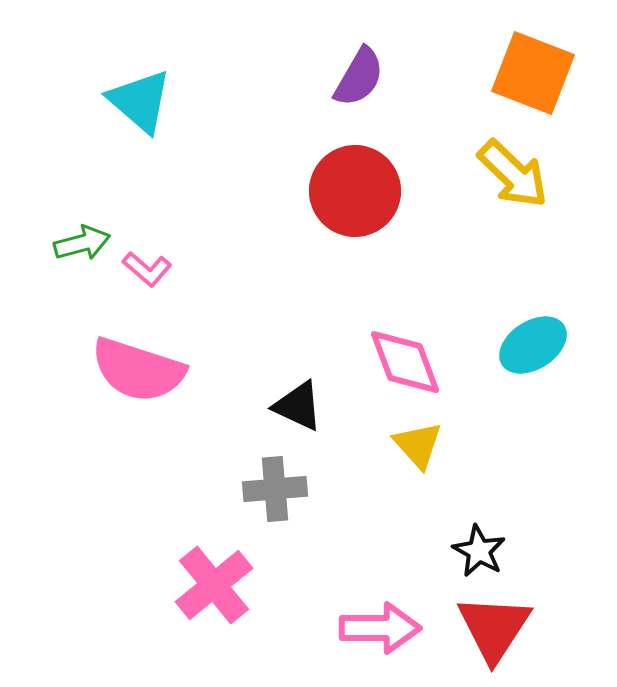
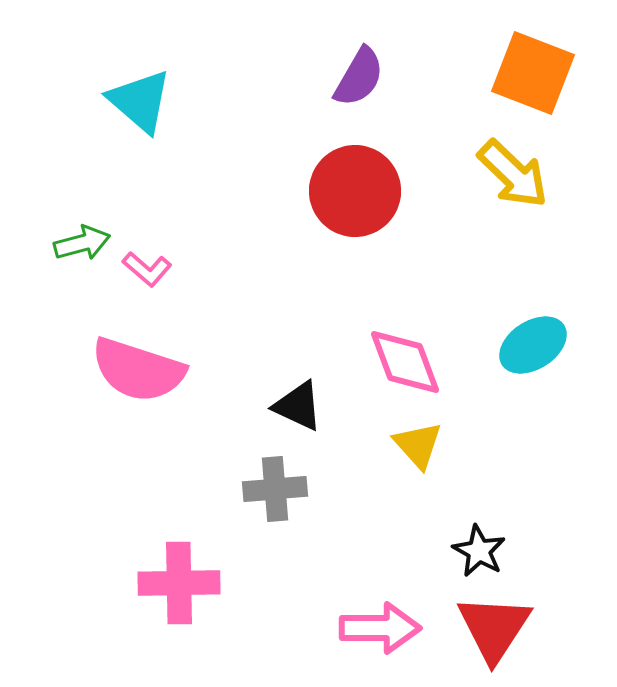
pink cross: moved 35 px left, 2 px up; rotated 38 degrees clockwise
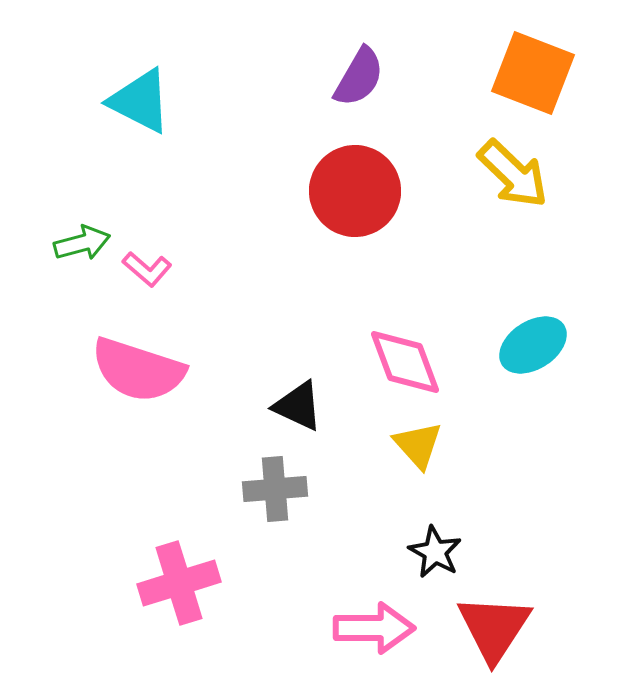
cyan triangle: rotated 14 degrees counterclockwise
black star: moved 44 px left, 1 px down
pink cross: rotated 16 degrees counterclockwise
pink arrow: moved 6 px left
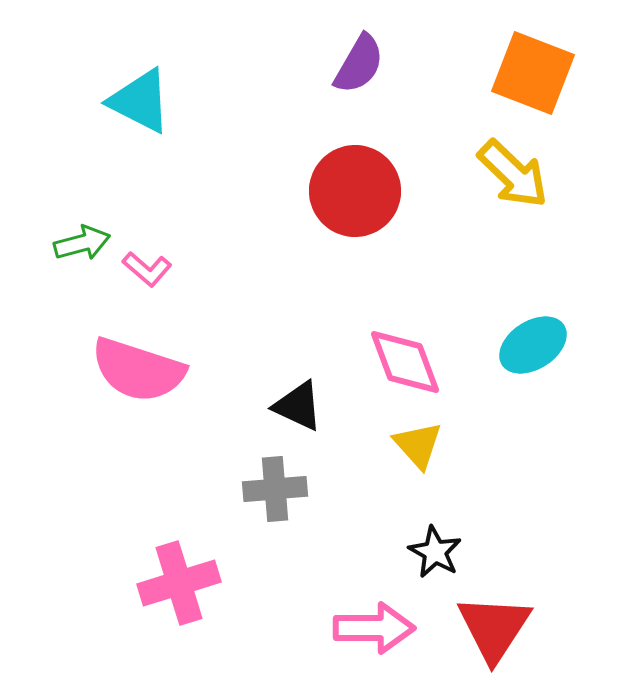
purple semicircle: moved 13 px up
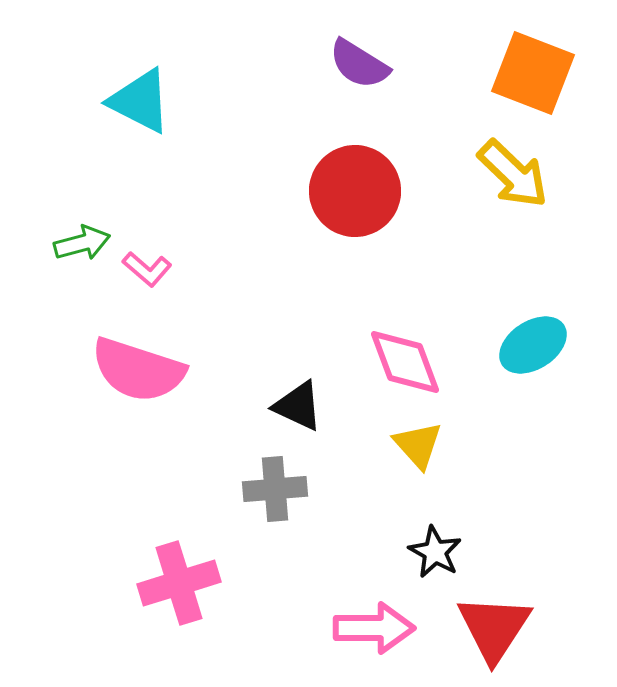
purple semicircle: rotated 92 degrees clockwise
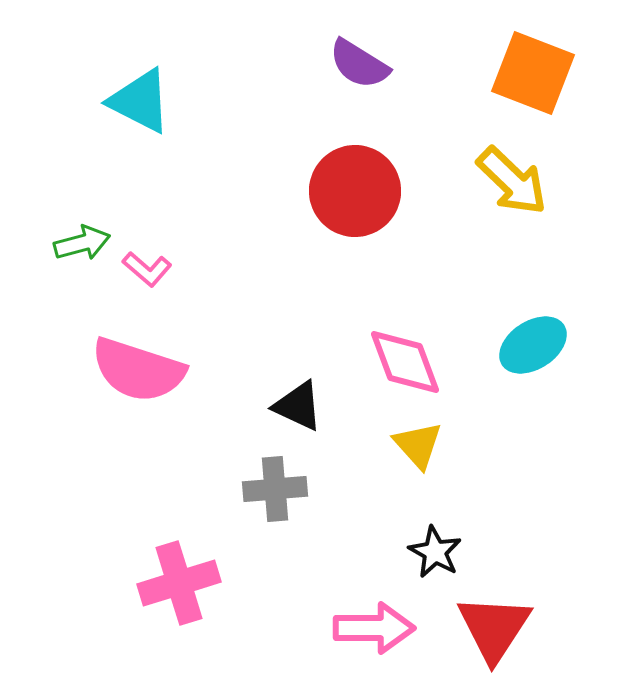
yellow arrow: moved 1 px left, 7 px down
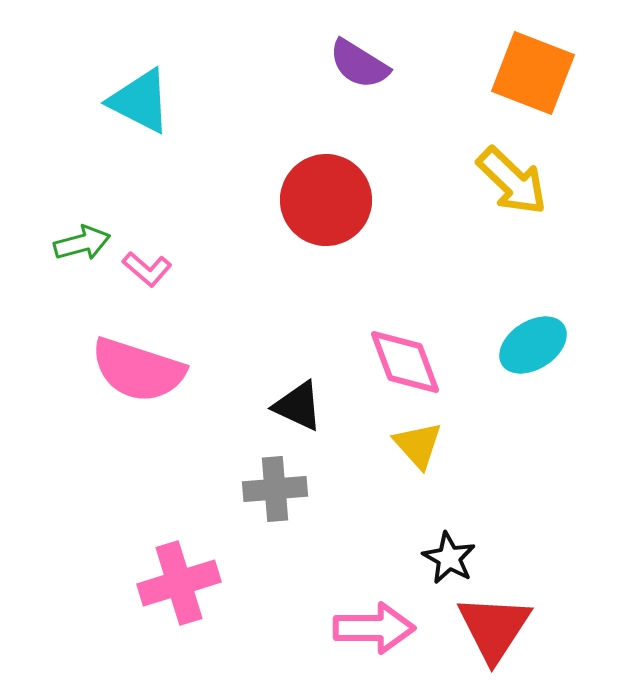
red circle: moved 29 px left, 9 px down
black star: moved 14 px right, 6 px down
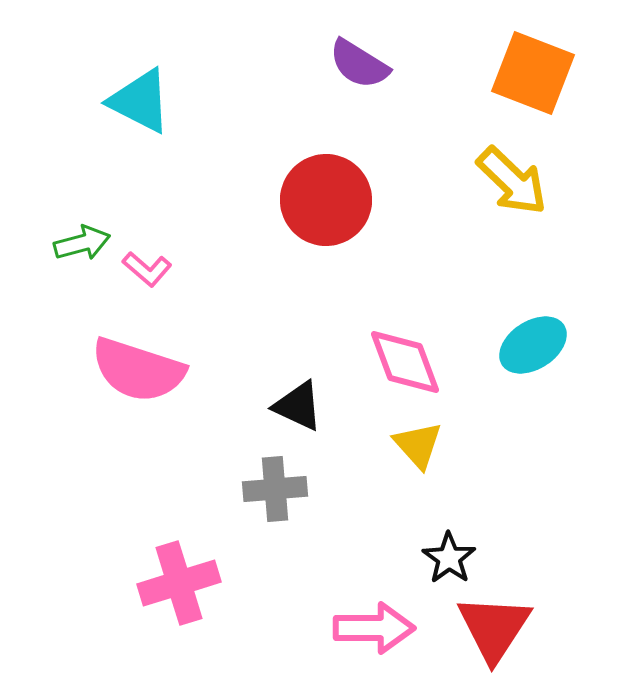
black star: rotated 6 degrees clockwise
